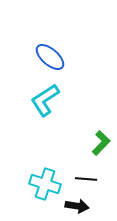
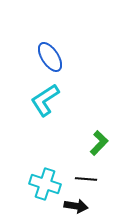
blue ellipse: rotated 16 degrees clockwise
green L-shape: moved 2 px left
black arrow: moved 1 px left
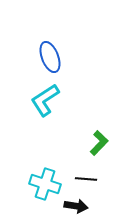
blue ellipse: rotated 12 degrees clockwise
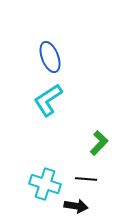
cyan L-shape: moved 3 px right
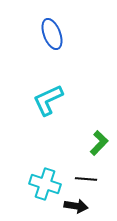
blue ellipse: moved 2 px right, 23 px up
cyan L-shape: rotated 8 degrees clockwise
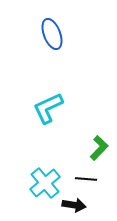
cyan L-shape: moved 8 px down
green L-shape: moved 5 px down
cyan cross: moved 1 px up; rotated 32 degrees clockwise
black arrow: moved 2 px left, 1 px up
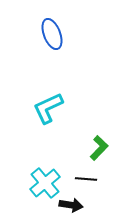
black arrow: moved 3 px left
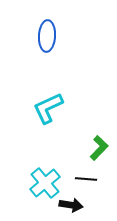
blue ellipse: moved 5 px left, 2 px down; rotated 24 degrees clockwise
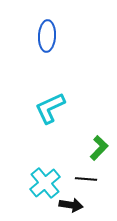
cyan L-shape: moved 2 px right
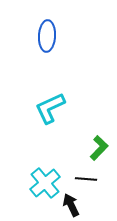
black arrow: rotated 125 degrees counterclockwise
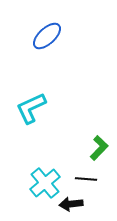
blue ellipse: rotated 44 degrees clockwise
cyan L-shape: moved 19 px left
black arrow: moved 1 px up; rotated 70 degrees counterclockwise
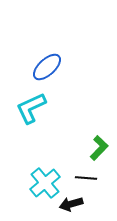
blue ellipse: moved 31 px down
black line: moved 1 px up
black arrow: rotated 10 degrees counterclockwise
